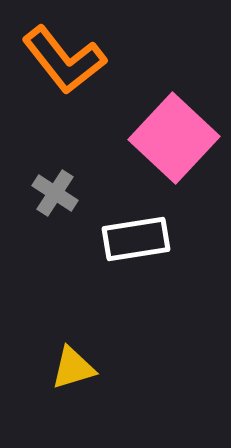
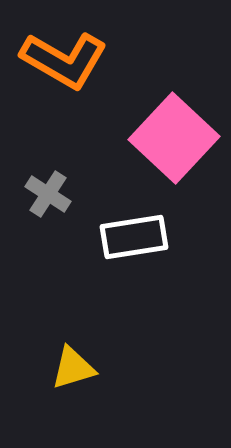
orange L-shape: rotated 22 degrees counterclockwise
gray cross: moved 7 px left, 1 px down
white rectangle: moved 2 px left, 2 px up
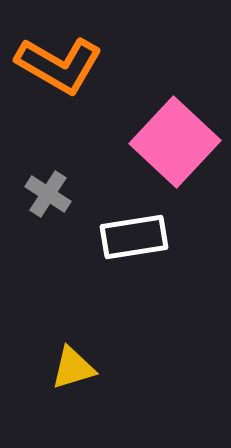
orange L-shape: moved 5 px left, 5 px down
pink square: moved 1 px right, 4 px down
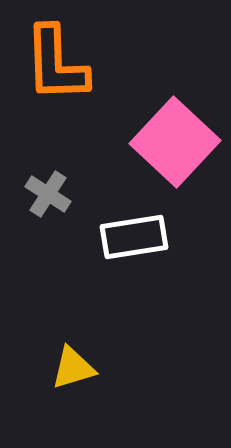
orange L-shape: moved 3 px left, 1 px up; rotated 58 degrees clockwise
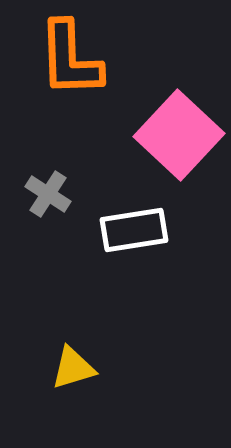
orange L-shape: moved 14 px right, 5 px up
pink square: moved 4 px right, 7 px up
white rectangle: moved 7 px up
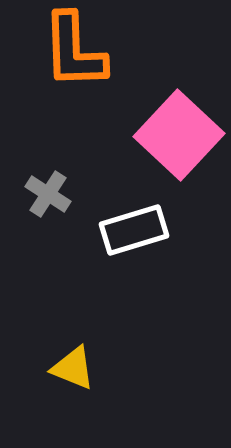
orange L-shape: moved 4 px right, 8 px up
white rectangle: rotated 8 degrees counterclockwise
yellow triangle: rotated 39 degrees clockwise
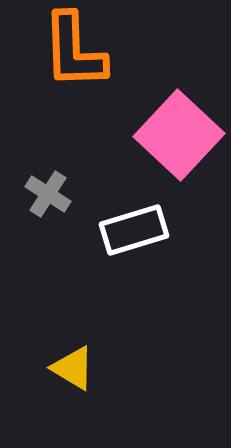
yellow triangle: rotated 9 degrees clockwise
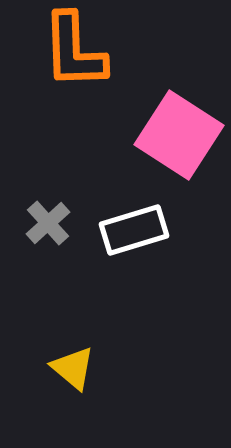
pink square: rotated 10 degrees counterclockwise
gray cross: moved 29 px down; rotated 15 degrees clockwise
yellow triangle: rotated 9 degrees clockwise
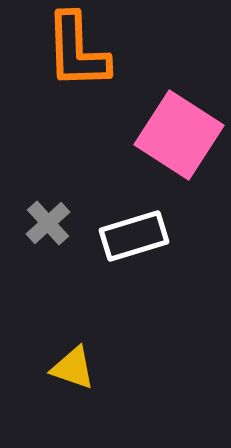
orange L-shape: moved 3 px right
white rectangle: moved 6 px down
yellow triangle: rotated 21 degrees counterclockwise
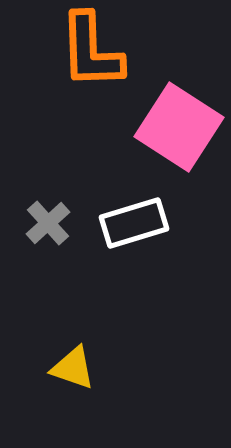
orange L-shape: moved 14 px right
pink square: moved 8 px up
white rectangle: moved 13 px up
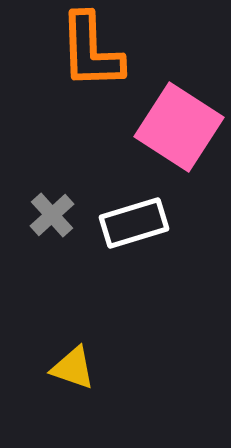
gray cross: moved 4 px right, 8 px up
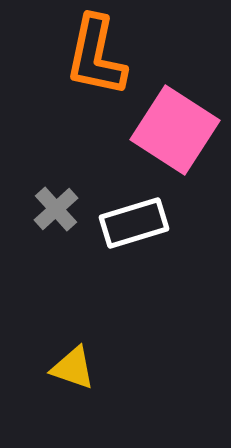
orange L-shape: moved 5 px right, 5 px down; rotated 14 degrees clockwise
pink square: moved 4 px left, 3 px down
gray cross: moved 4 px right, 6 px up
